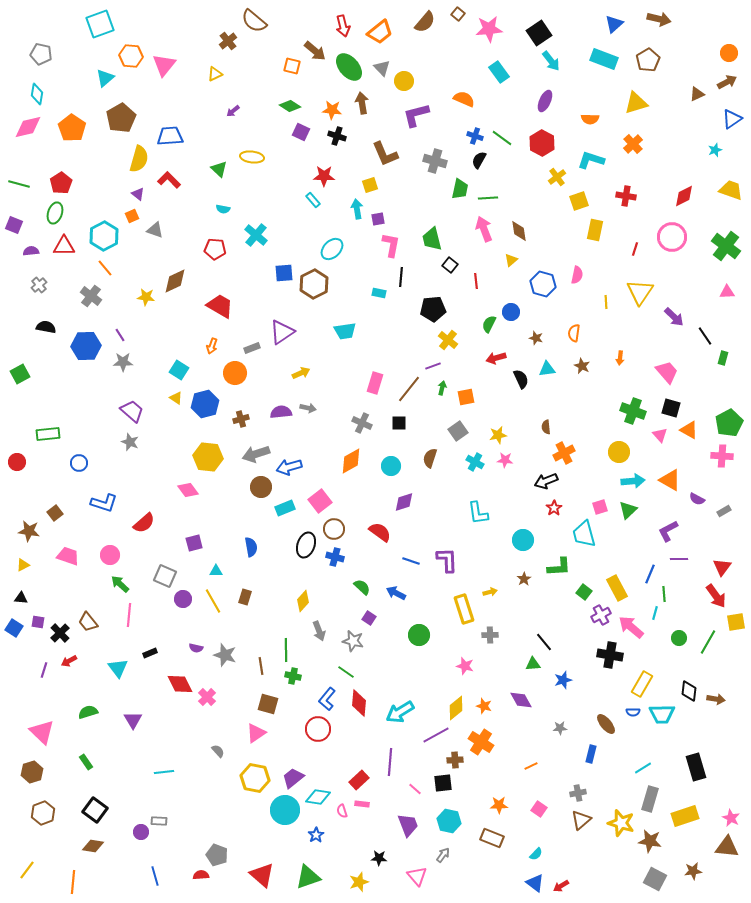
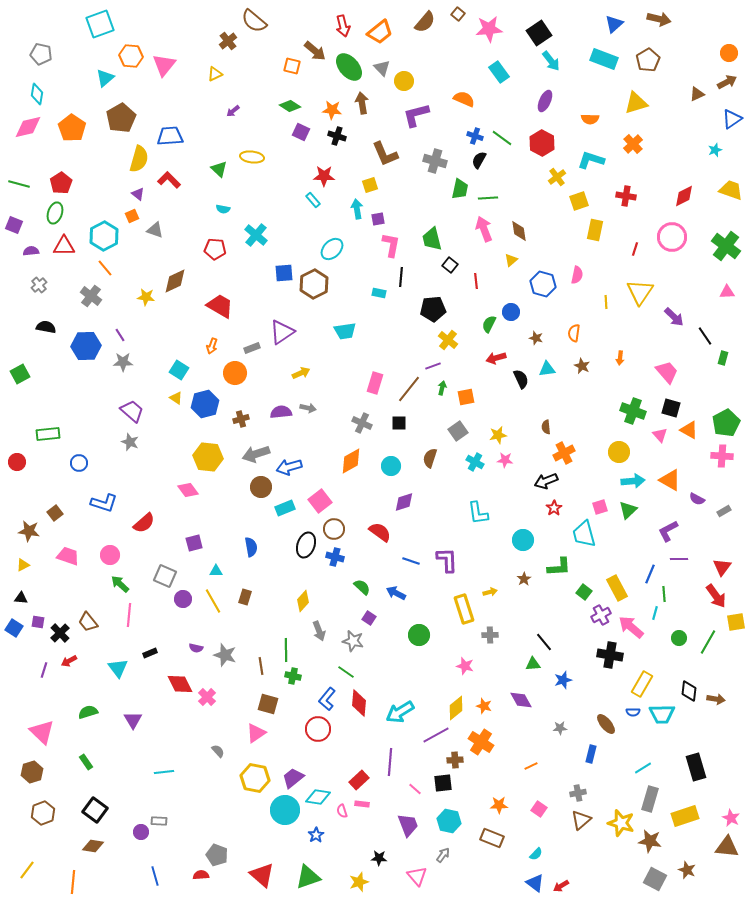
green pentagon at (729, 423): moved 3 px left
brown star at (693, 871): moved 6 px left, 1 px up; rotated 30 degrees clockwise
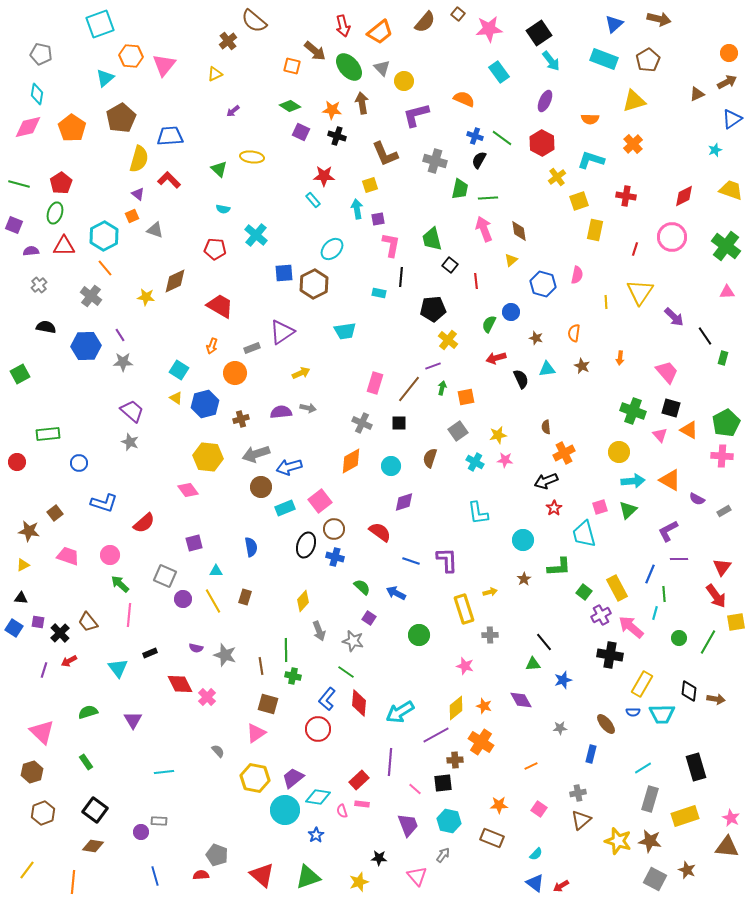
yellow triangle at (636, 103): moved 2 px left, 2 px up
yellow star at (621, 823): moved 3 px left, 18 px down
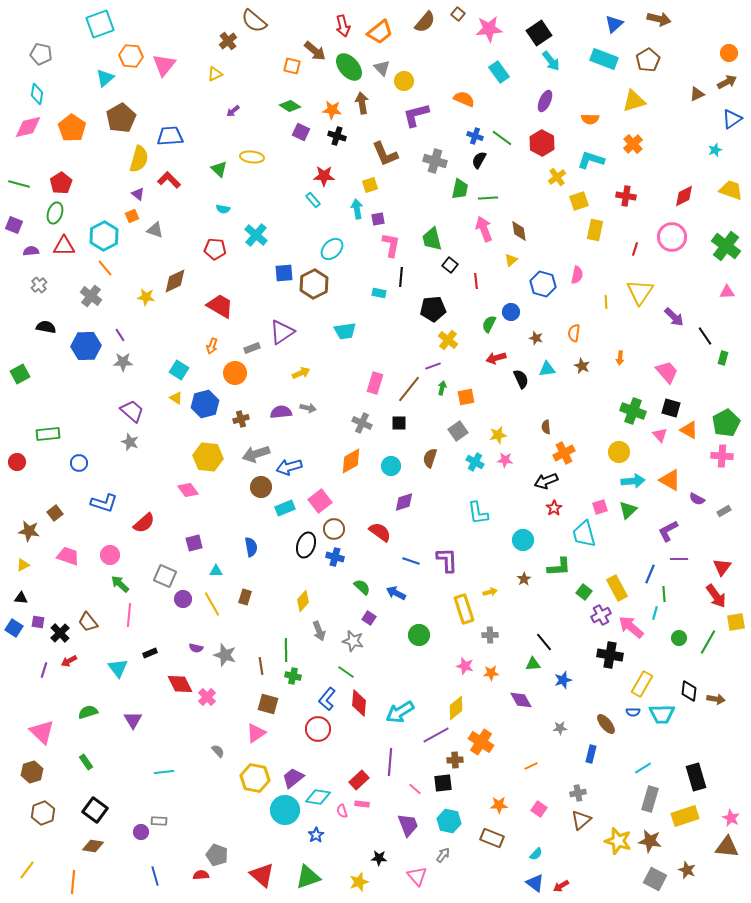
yellow line at (213, 601): moved 1 px left, 3 px down
orange star at (484, 706): moved 7 px right, 33 px up; rotated 21 degrees counterclockwise
black rectangle at (696, 767): moved 10 px down
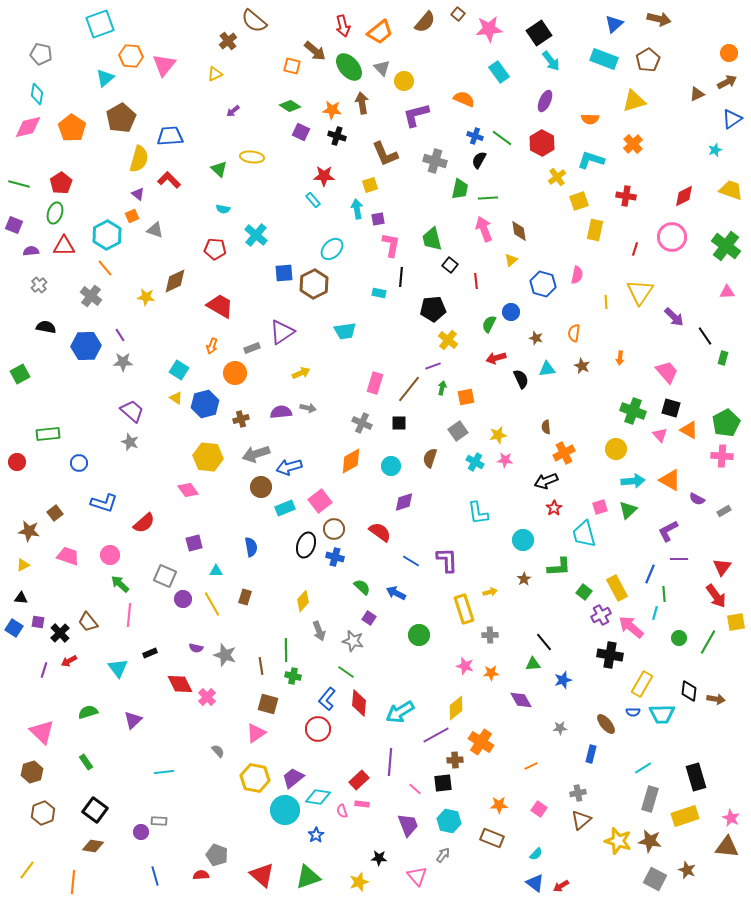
cyan hexagon at (104, 236): moved 3 px right, 1 px up
yellow circle at (619, 452): moved 3 px left, 3 px up
blue line at (411, 561): rotated 12 degrees clockwise
purple triangle at (133, 720): rotated 18 degrees clockwise
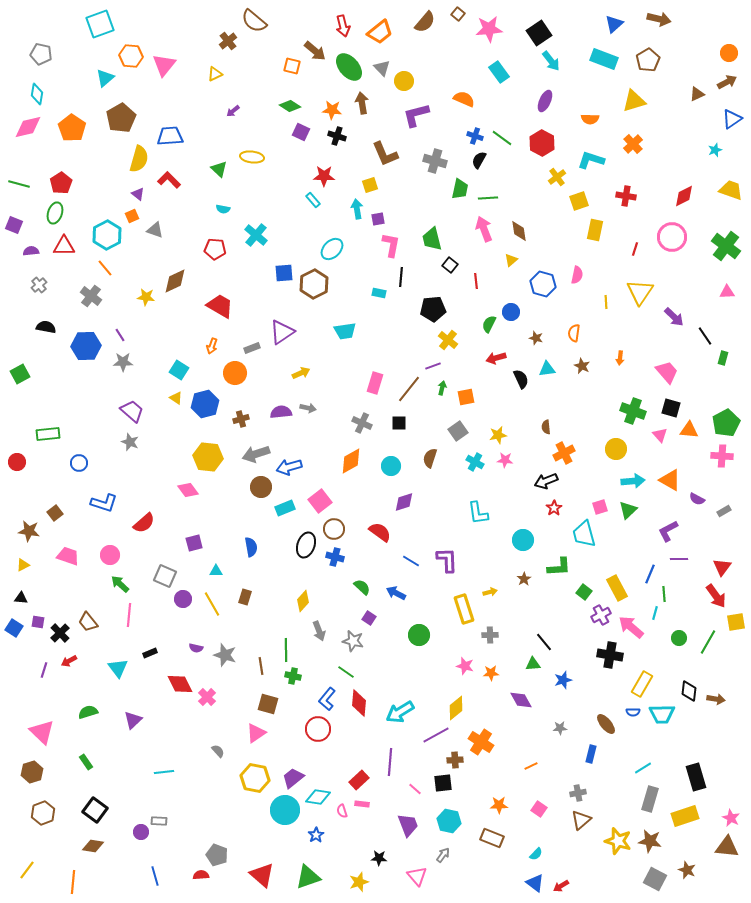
orange triangle at (689, 430): rotated 24 degrees counterclockwise
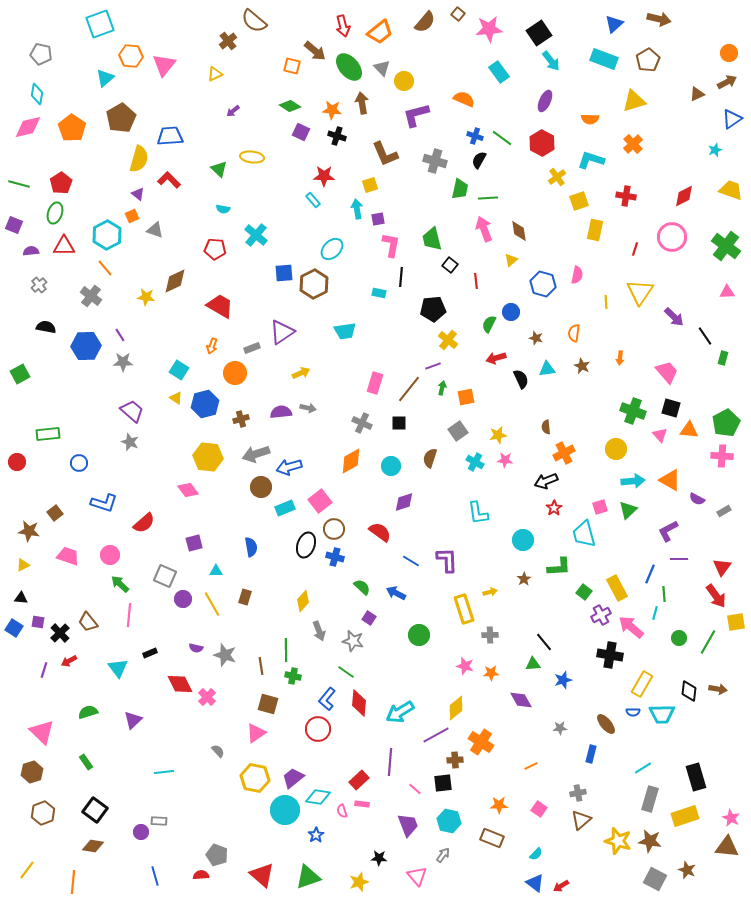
brown arrow at (716, 699): moved 2 px right, 10 px up
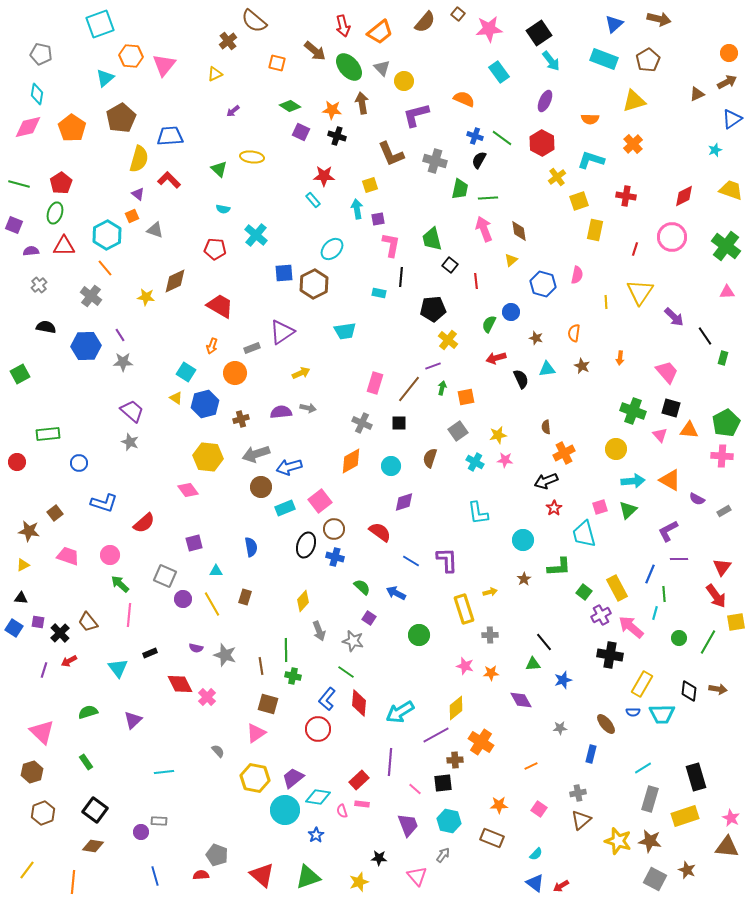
orange square at (292, 66): moved 15 px left, 3 px up
brown L-shape at (385, 154): moved 6 px right
cyan square at (179, 370): moved 7 px right, 2 px down
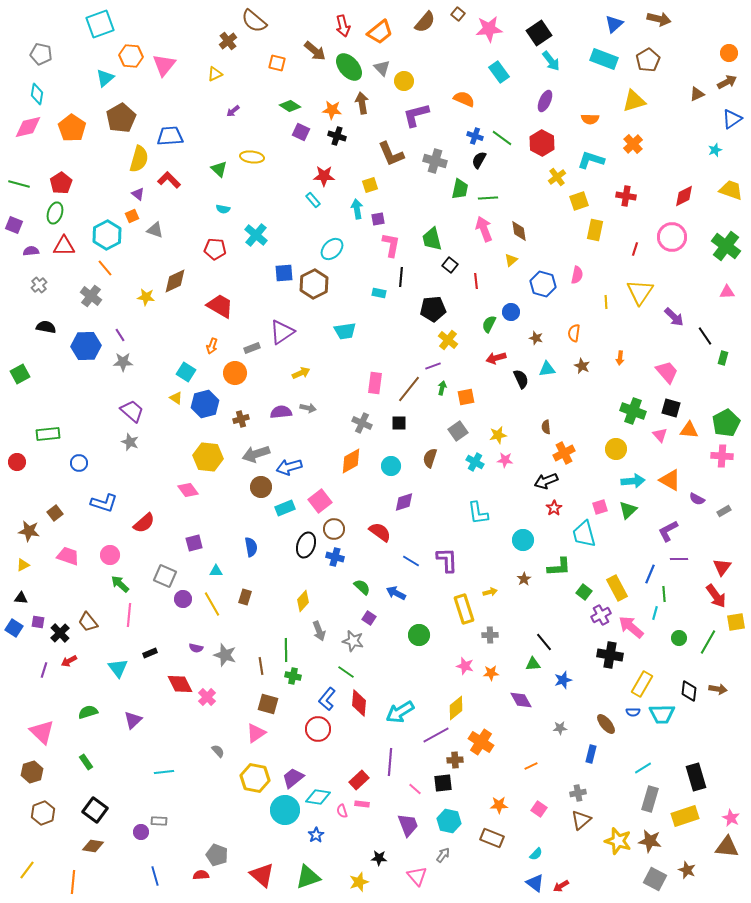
pink rectangle at (375, 383): rotated 10 degrees counterclockwise
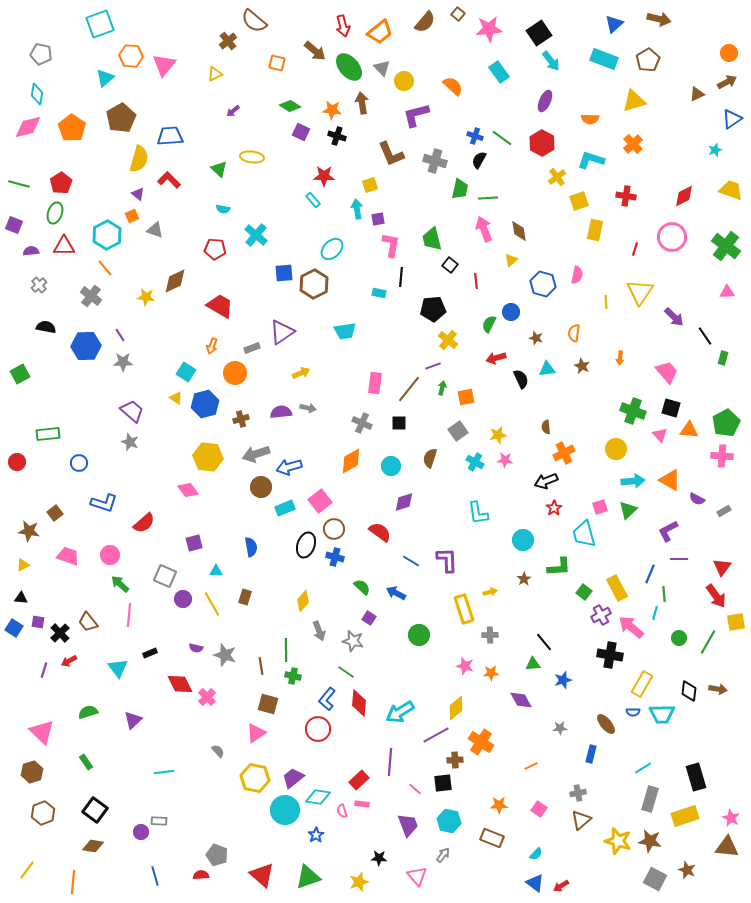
orange semicircle at (464, 99): moved 11 px left, 13 px up; rotated 20 degrees clockwise
